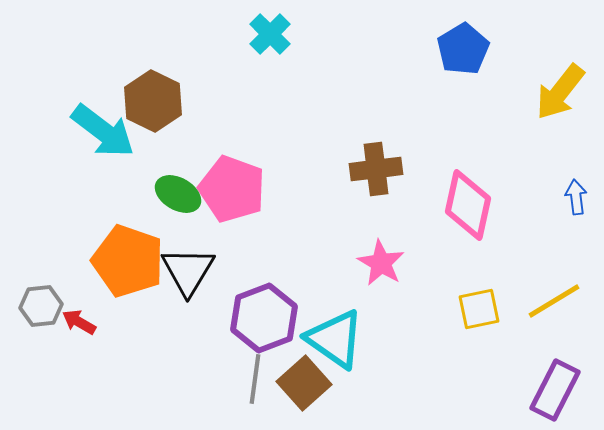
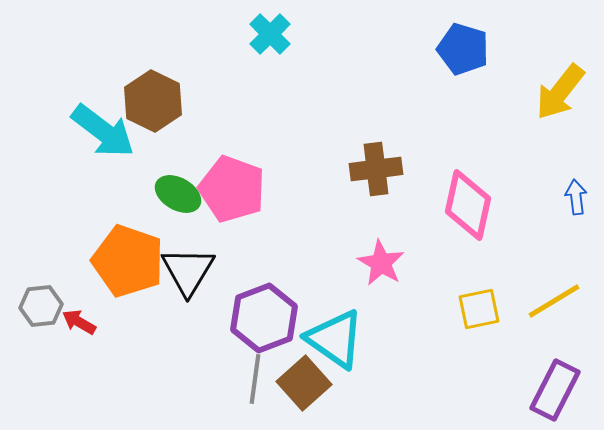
blue pentagon: rotated 24 degrees counterclockwise
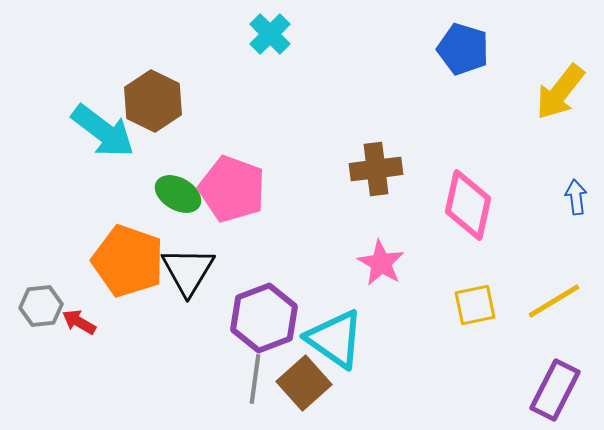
yellow square: moved 4 px left, 4 px up
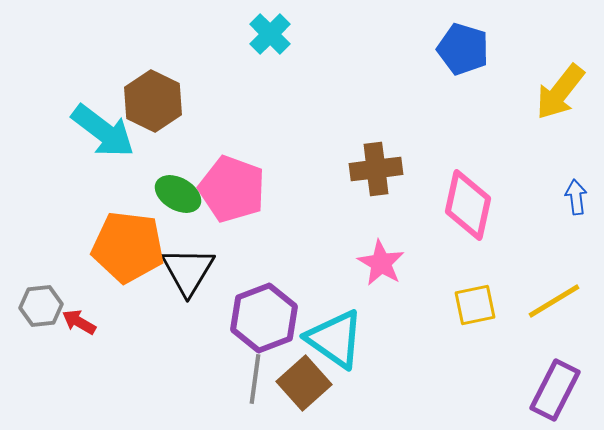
orange pentagon: moved 14 px up; rotated 12 degrees counterclockwise
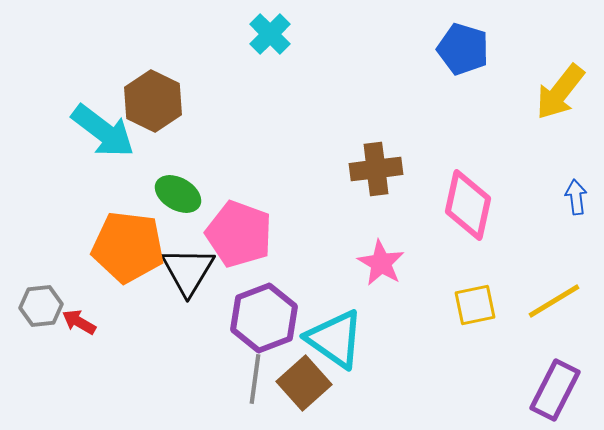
pink pentagon: moved 7 px right, 45 px down
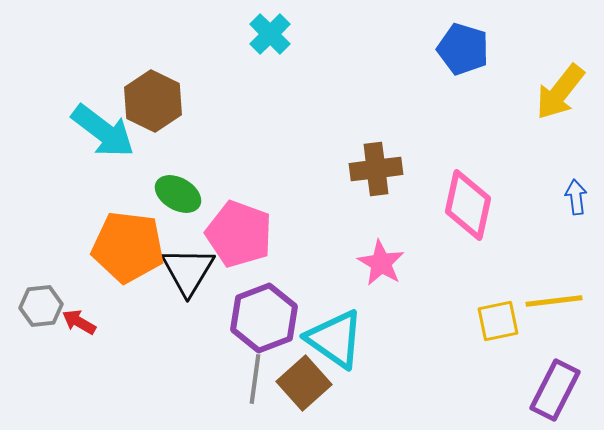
yellow line: rotated 24 degrees clockwise
yellow square: moved 23 px right, 16 px down
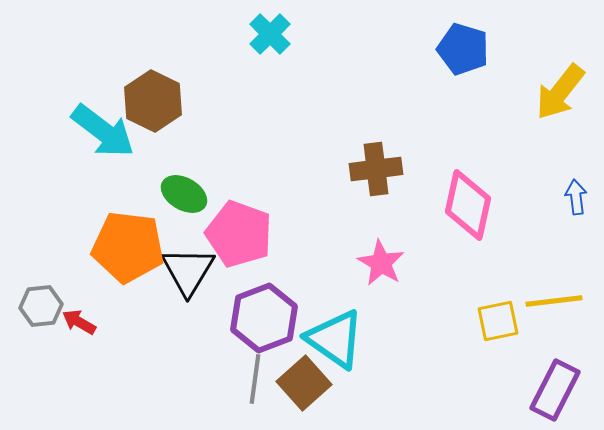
green ellipse: moved 6 px right
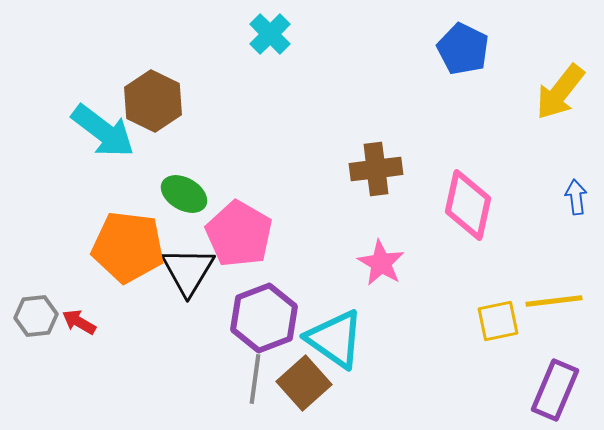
blue pentagon: rotated 9 degrees clockwise
pink pentagon: rotated 10 degrees clockwise
gray hexagon: moved 5 px left, 10 px down
purple rectangle: rotated 4 degrees counterclockwise
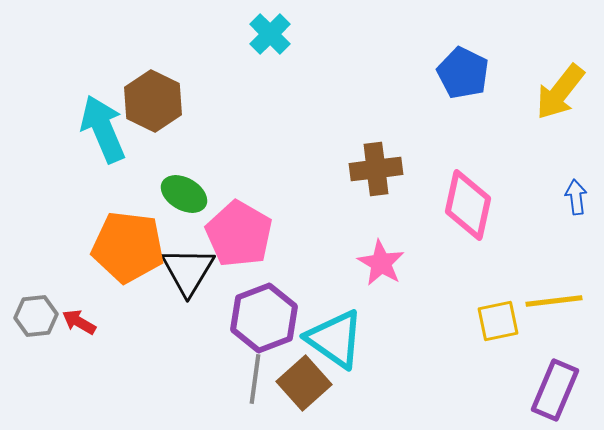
blue pentagon: moved 24 px down
cyan arrow: moved 2 px up; rotated 150 degrees counterclockwise
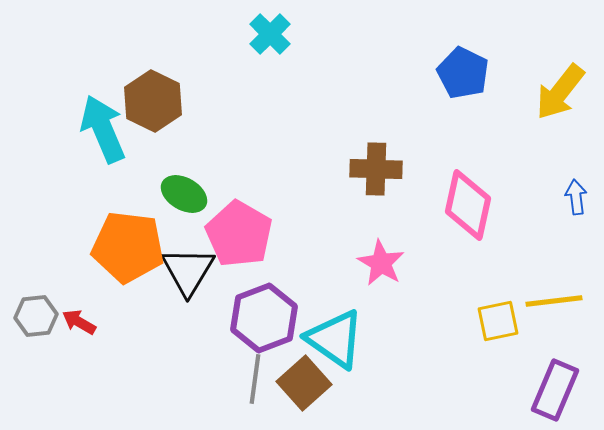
brown cross: rotated 9 degrees clockwise
